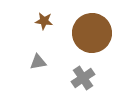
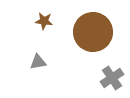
brown circle: moved 1 px right, 1 px up
gray cross: moved 29 px right
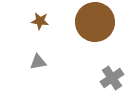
brown star: moved 4 px left
brown circle: moved 2 px right, 10 px up
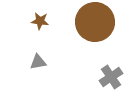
gray cross: moved 1 px left, 1 px up
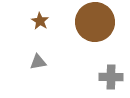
brown star: rotated 24 degrees clockwise
gray cross: rotated 35 degrees clockwise
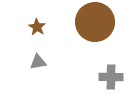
brown star: moved 3 px left, 6 px down
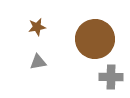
brown circle: moved 17 px down
brown star: rotated 30 degrees clockwise
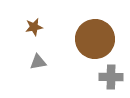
brown star: moved 3 px left
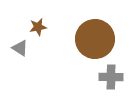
brown star: moved 4 px right
gray triangle: moved 18 px left, 14 px up; rotated 42 degrees clockwise
